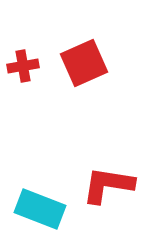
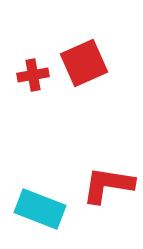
red cross: moved 10 px right, 9 px down
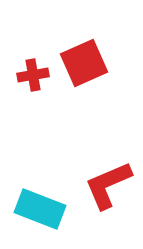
red L-shape: rotated 32 degrees counterclockwise
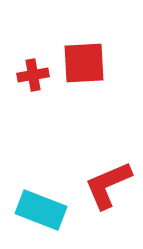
red square: rotated 21 degrees clockwise
cyan rectangle: moved 1 px right, 1 px down
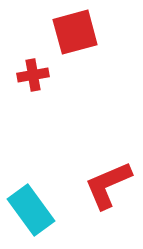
red square: moved 9 px left, 31 px up; rotated 12 degrees counterclockwise
cyan rectangle: moved 10 px left; rotated 33 degrees clockwise
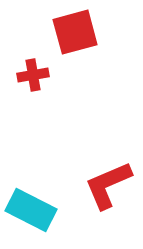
cyan rectangle: rotated 27 degrees counterclockwise
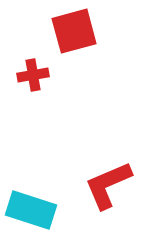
red square: moved 1 px left, 1 px up
cyan rectangle: rotated 9 degrees counterclockwise
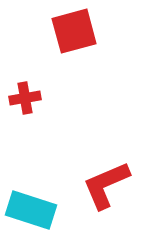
red cross: moved 8 px left, 23 px down
red L-shape: moved 2 px left
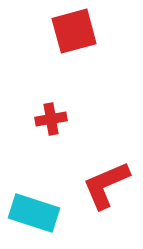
red cross: moved 26 px right, 21 px down
cyan rectangle: moved 3 px right, 3 px down
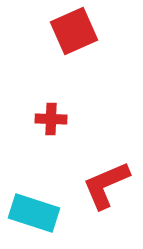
red square: rotated 9 degrees counterclockwise
red cross: rotated 12 degrees clockwise
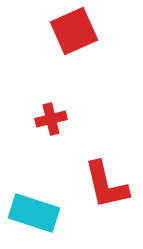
red cross: rotated 16 degrees counterclockwise
red L-shape: rotated 80 degrees counterclockwise
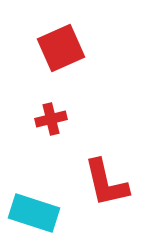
red square: moved 13 px left, 17 px down
red L-shape: moved 2 px up
